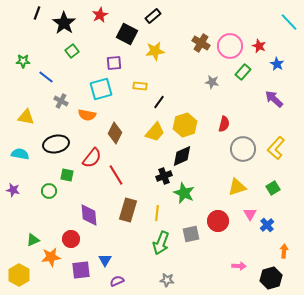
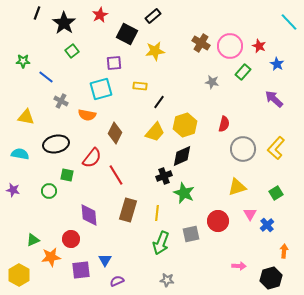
green square at (273, 188): moved 3 px right, 5 px down
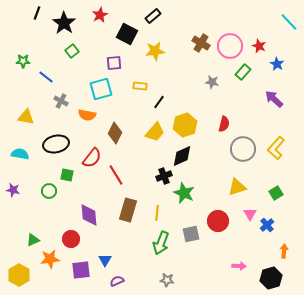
orange star at (51, 257): moved 1 px left, 2 px down
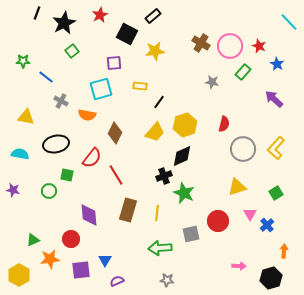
black star at (64, 23): rotated 10 degrees clockwise
green arrow at (161, 243): moved 1 px left, 5 px down; rotated 65 degrees clockwise
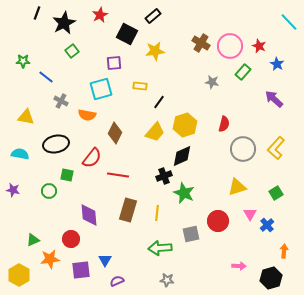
red line at (116, 175): moved 2 px right; rotated 50 degrees counterclockwise
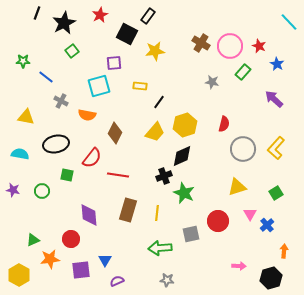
black rectangle at (153, 16): moved 5 px left; rotated 14 degrees counterclockwise
cyan square at (101, 89): moved 2 px left, 3 px up
green circle at (49, 191): moved 7 px left
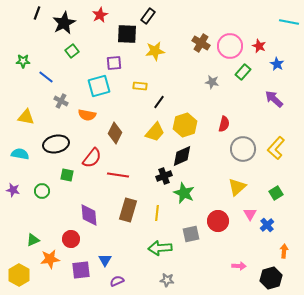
cyan line at (289, 22): rotated 36 degrees counterclockwise
black square at (127, 34): rotated 25 degrees counterclockwise
yellow triangle at (237, 187): rotated 24 degrees counterclockwise
